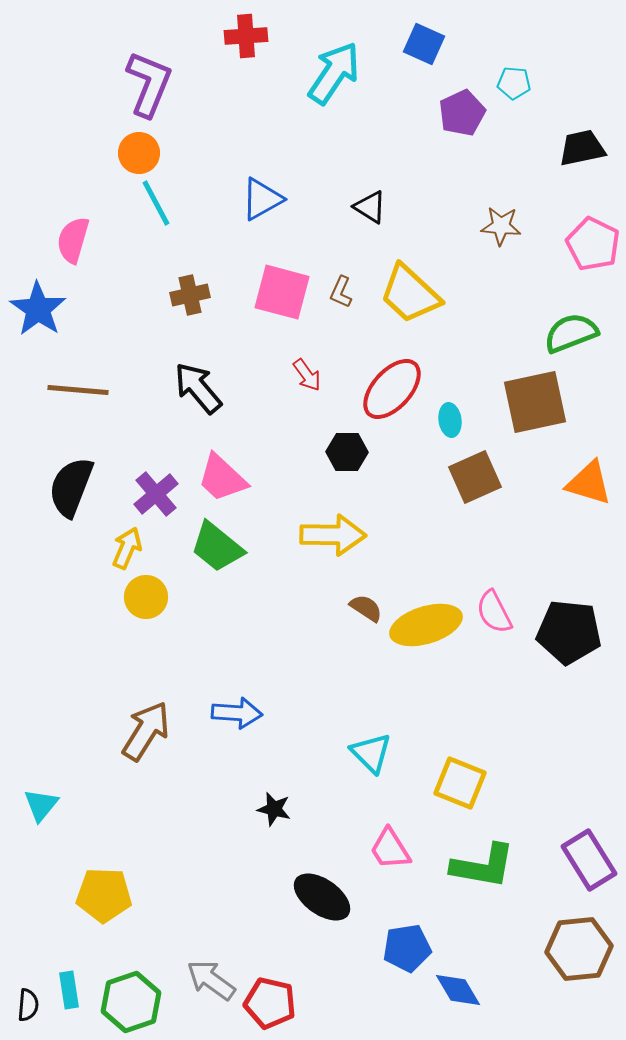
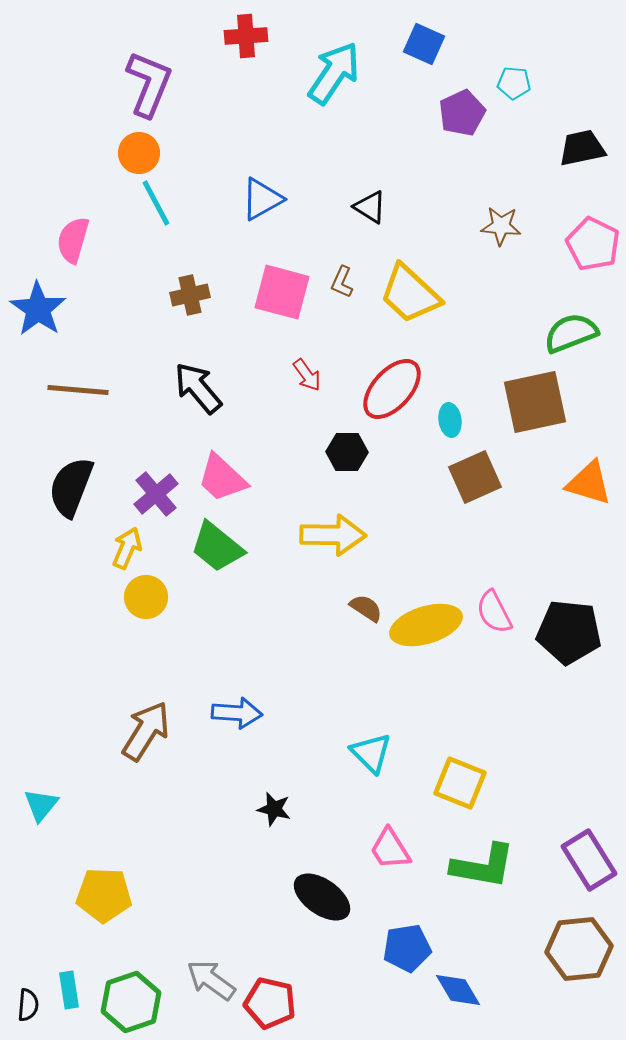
brown L-shape at (341, 292): moved 1 px right, 10 px up
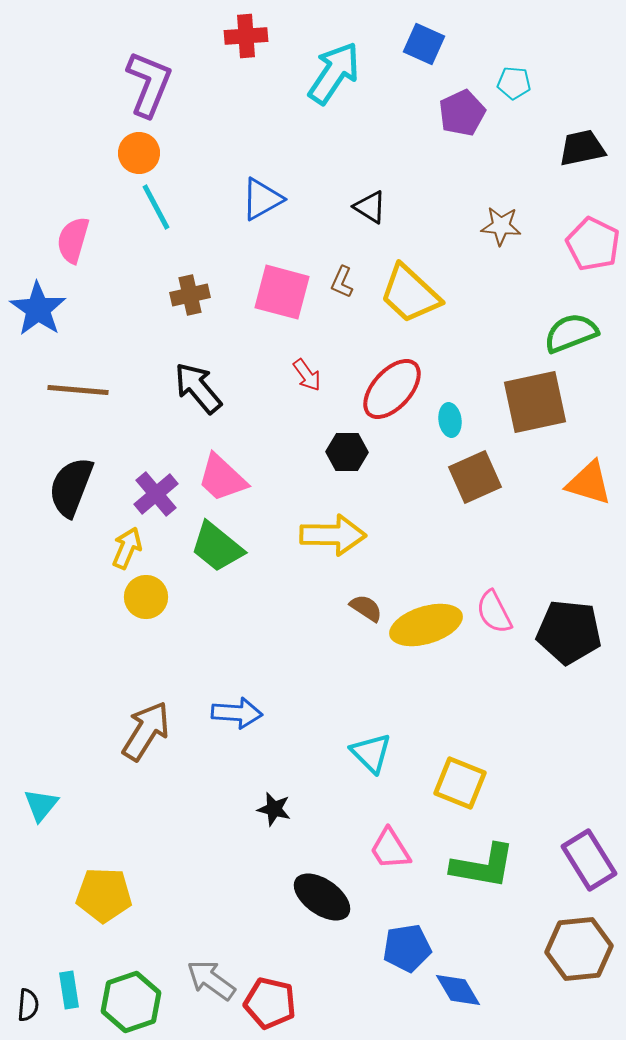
cyan line at (156, 203): moved 4 px down
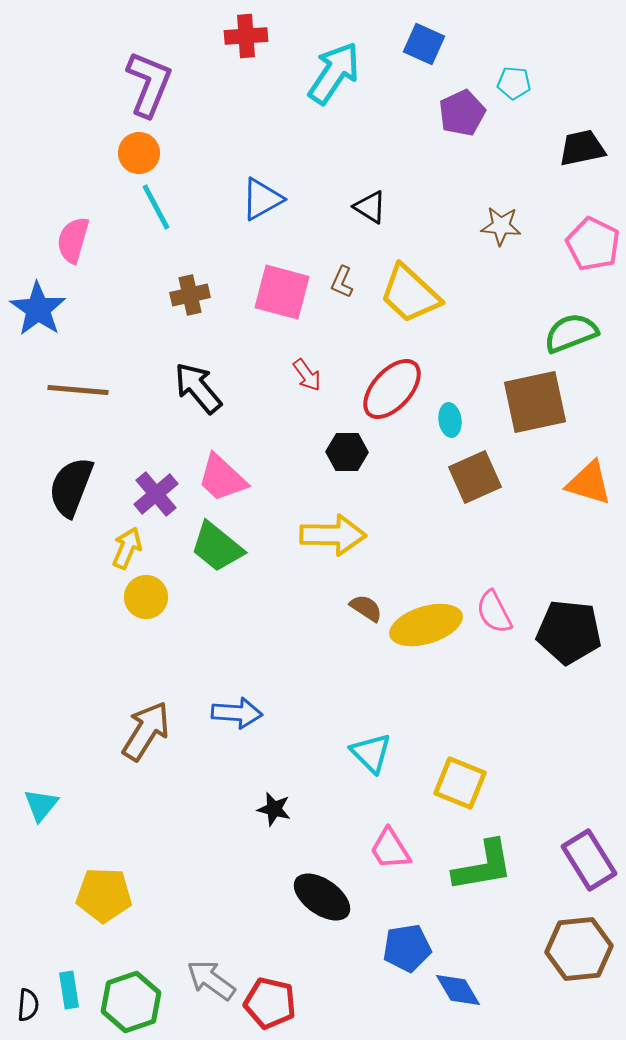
green L-shape at (483, 866): rotated 20 degrees counterclockwise
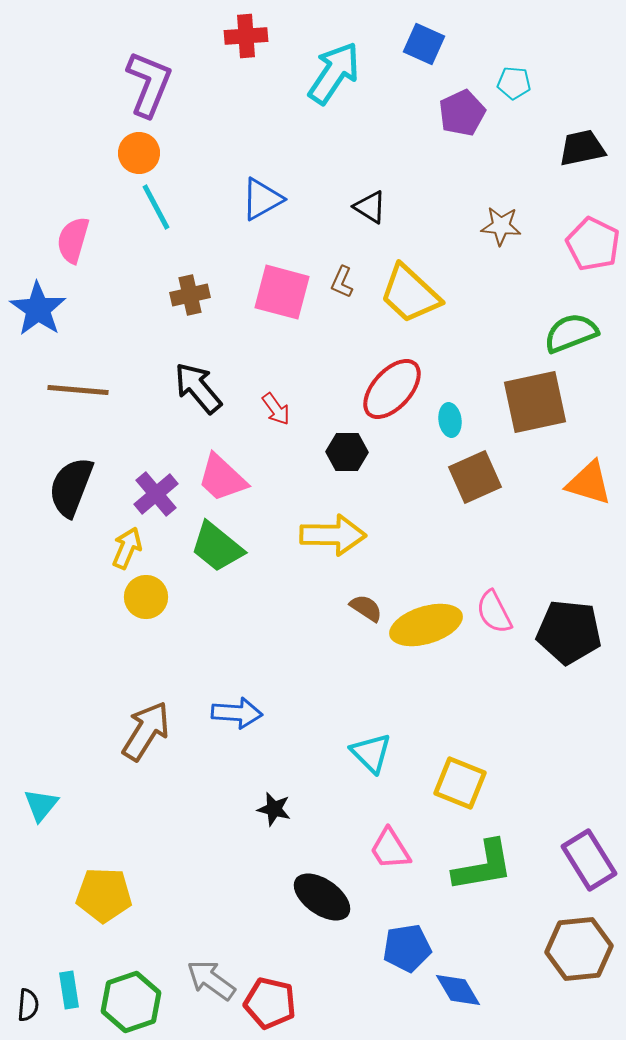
red arrow at (307, 375): moved 31 px left, 34 px down
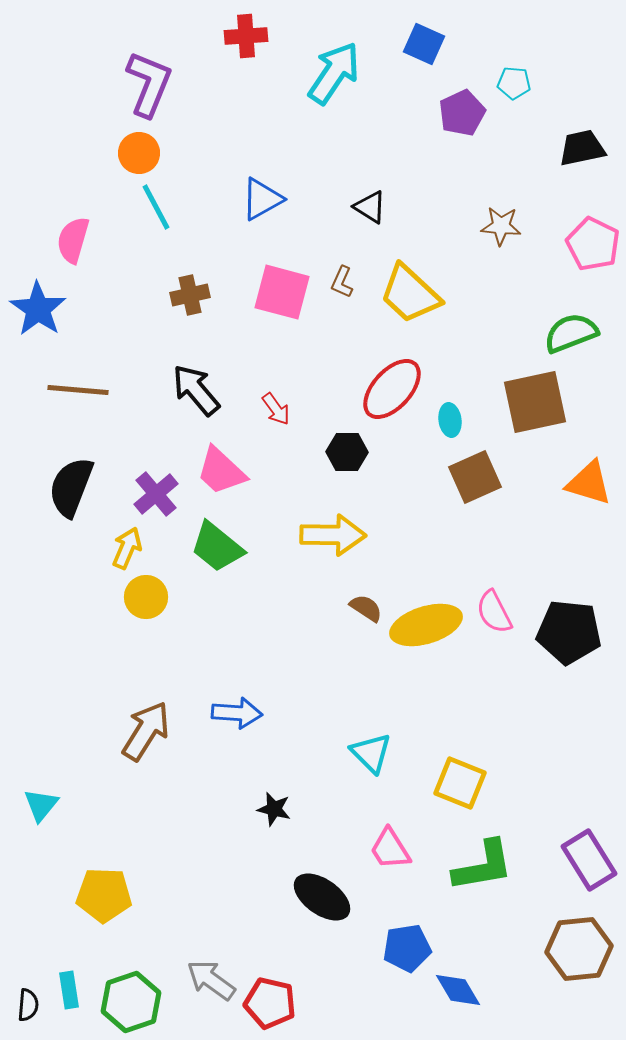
black arrow at (198, 388): moved 2 px left, 2 px down
pink trapezoid at (222, 478): moved 1 px left, 7 px up
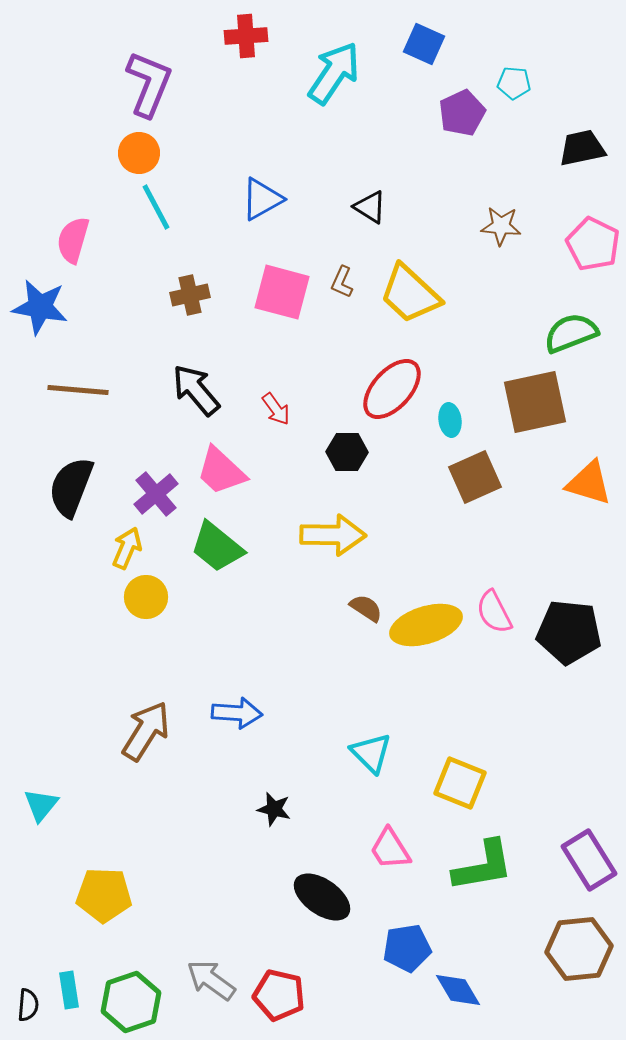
blue star at (38, 309): moved 2 px right, 2 px up; rotated 24 degrees counterclockwise
red pentagon at (270, 1003): moved 9 px right, 8 px up
